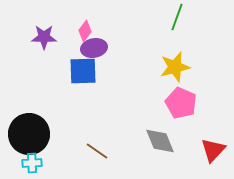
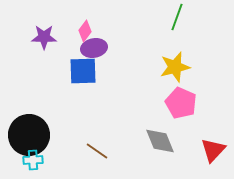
black circle: moved 1 px down
cyan cross: moved 1 px right, 3 px up
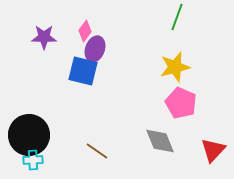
purple ellipse: moved 1 px right, 1 px down; rotated 60 degrees counterclockwise
blue square: rotated 16 degrees clockwise
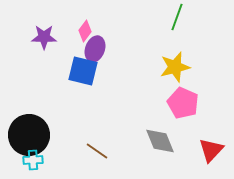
pink pentagon: moved 2 px right
red triangle: moved 2 px left
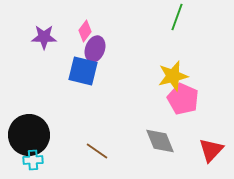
yellow star: moved 2 px left, 9 px down
pink pentagon: moved 4 px up
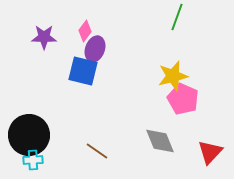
red triangle: moved 1 px left, 2 px down
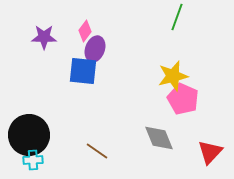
blue square: rotated 8 degrees counterclockwise
gray diamond: moved 1 px left, 3 px up
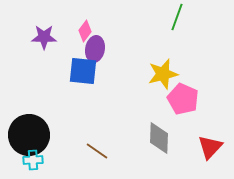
purple ellipse: rotated 10 degrees counterclockwise
yellow star: moved 10 px left, 2 px up
gray diamond: rotated 24 degrees clockwise
red triangle: moved 5 px up
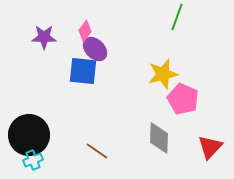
purple ellipse: rotated 55 degrees counterclockwise
cyan cross: rotated 18 degrees counterclockwise
